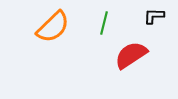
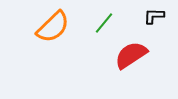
green line: rotated 25 degrees clockwise
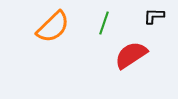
green line: rotated 20 degrees counterclockwise
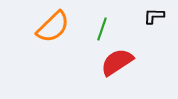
green line: moved 2 px left, 6 px down
red semicircle: moved 14 px left, 7 px down
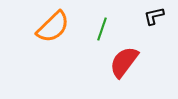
black L-shape: rotated 15 degrees counterclockwise
red semicircle: moved 7 px right; rotated 20 degrees counterclockwise
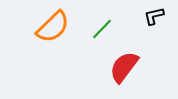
green line: rotated 25 degrees clockwise
red semicircle: moved 5 px down
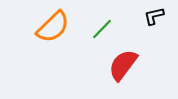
red semicircle: moved 1 px left, 2 px up
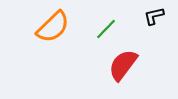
green line: moved 4 px right
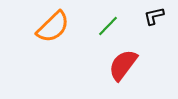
green line: moved 2 px right, 3 px up
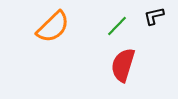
green line: moved 9 px right
red semicircle: rotated 20 degrees counterclockwise
